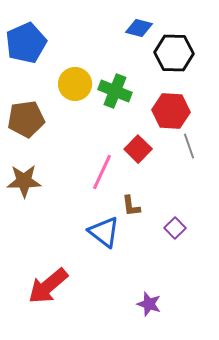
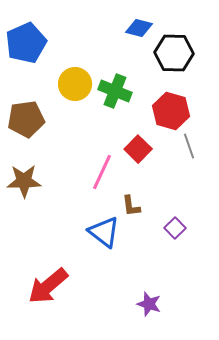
red hexagon: rotated 12 degrees clockwise
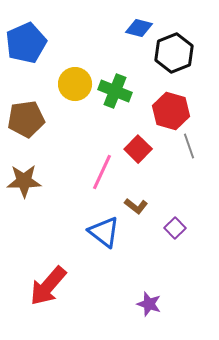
black hexagon: rotated 24 degrees counterclockwise
brown L-shape: moved 5 px right; rotated 45 degrees counterclockwise
red arrow: rotated 9 degrees counterclockwise
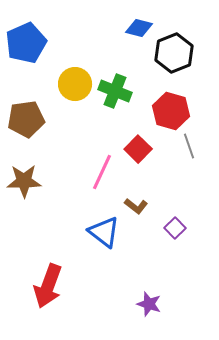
red arrow: rotated 21 degrees counterclockwise
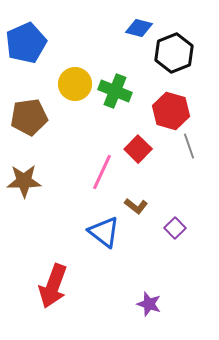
brown pentagon: moved 3 px right, 2 px up
red arrow: moved 5 px right
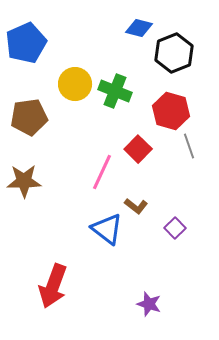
blue triangle: moved 3 px right, 3 px up
